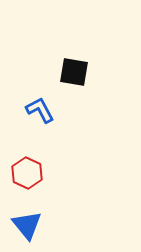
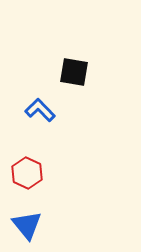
blue L-shape: rotated 16 degrees counterclockwise
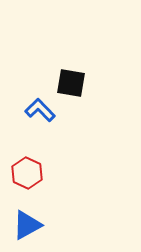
black square: moved 3 px left, 11 px down
blue triangle: rotated 40 degrees clockwise
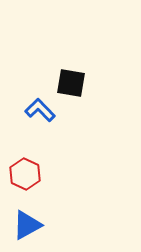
red hexagon: moved 2 px left, 1 px down
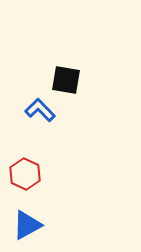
black square: moved 5 px left, 3 px up
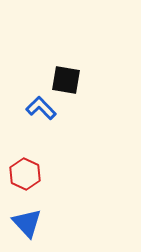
blue L-shape: moved 1 px right, 2 px up
blue triangle: moved 2 px up; rotated 44 degrees counterclockwise
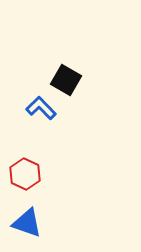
black square: rotated 20 degrees clockwise
blue triangle: rotated 28 degrees counterclockwise
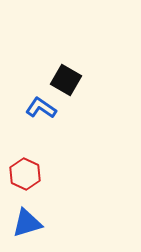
blue L-shape: rotated 12 degrees counterclockwise
blue triangle: rotated 36 degrees counterclockwise
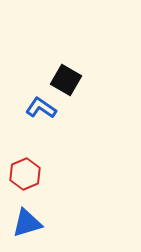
red hexagon: rotated 12 degrees clockwise
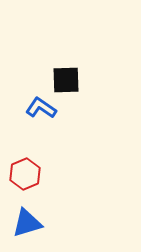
black square: rotated 32 degrees counterclockwise
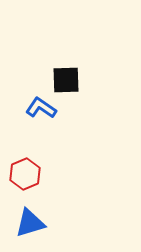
blue triangle: moved 3 px right
